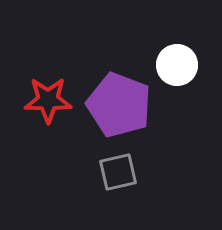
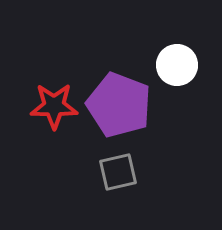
red star: moved 6 px right, 6 px down
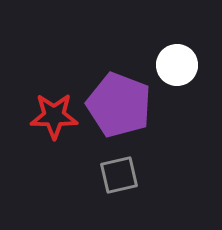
red star: moved 10 px down
gray square: moved 1 px right, 3 px down
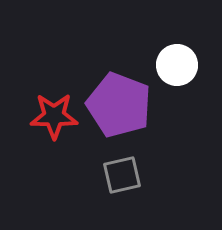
gray square: moved 3 px right
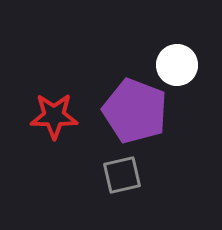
purple pentagon: moved 16 px right, 6 px down
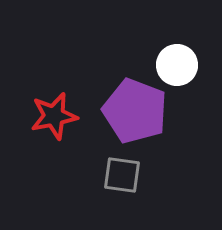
red star: rotated 12 degrees counterclockwise
gray square: rotated 21 degrees clockwise
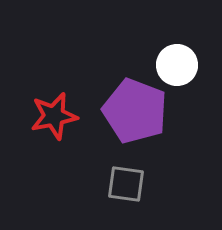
gray square: moved 4 px right, 9 px down
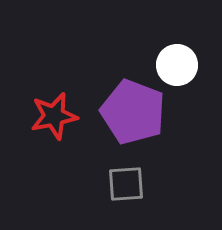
purple pentagon: moved 2 px left, 1 px down
gray square: rotated 12 degrees counterclockwise
